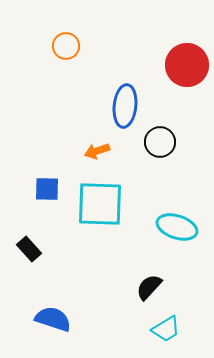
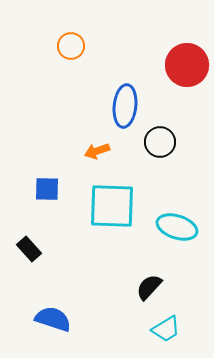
orange circle: moved 5 px right
cyan square: moved 12 px right, 2 px down
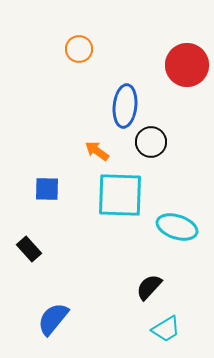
orange circle: moved 8 px right, 3 px down
black circle: moved 9 px left
orange arrow: rotated 55 degrees clockwise
cyan square: moved 8 px right, 11 px up
blue semicircle: rotated 69 degrees counterclockwise
